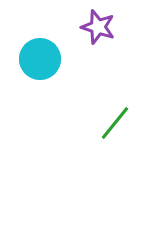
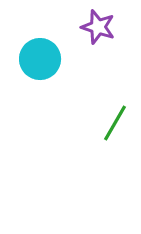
green line: rotated 9 degrees counterclockwise
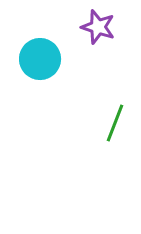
green line: rotated 9 degrees counterclockwise
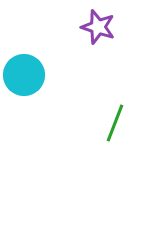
cyan circle: moved 16 px left, 16 px down
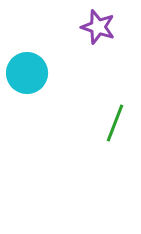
cyan circle: moved 3 px right, 2 px up
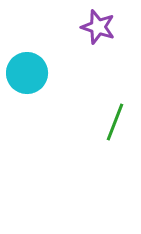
green line: moved 1 px up
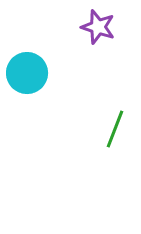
green line: moved 7 px down
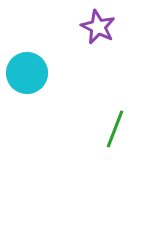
purple star: rotated 8 degrees clockwise
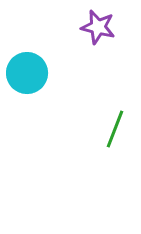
purple star: rotated 12 degrees counterclockwise
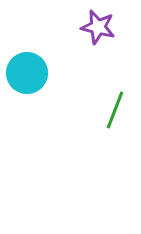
green line: moved 19 px up
